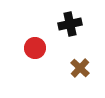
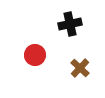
red circle: moved 7 px down
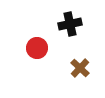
red circle: moved 2 px right, 7 px up
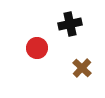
brown cross: moved 2 px right
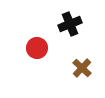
black cross: rotated 10 degrees counterclockwise
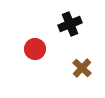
red circle: moved 2 px left, 1 px down
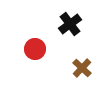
black cross: rotated 15 degrees counterclockwise
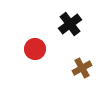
brown cross: rotated 18 degrees clockwise
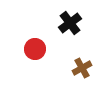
black cross: moved 1 px up
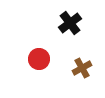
red circle: moved 4 px right, 10 px down
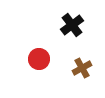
black cross: moved 2 px right, 2 px down
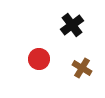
brown cross: rotated 30 degrees counterclockwise
